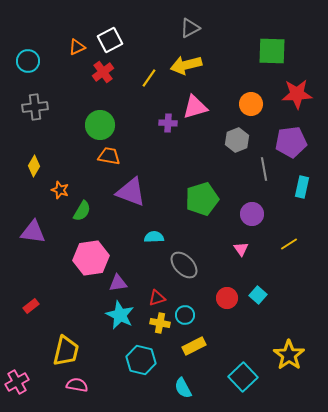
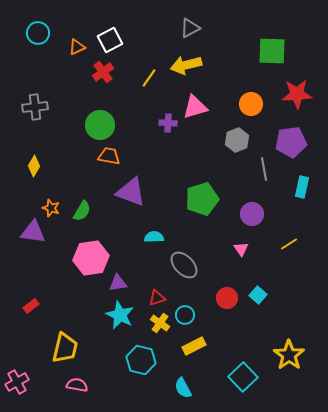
cyan circle at (28, 61): moved 10 px right, 28 px up
orange star at (60, 190): moved 9 px left, 18 px down
yellow cross at (160, 323): rotated 24 degrees clockwise
yellow trapezoid at (66, 351): moved 1 px left, 3 px up
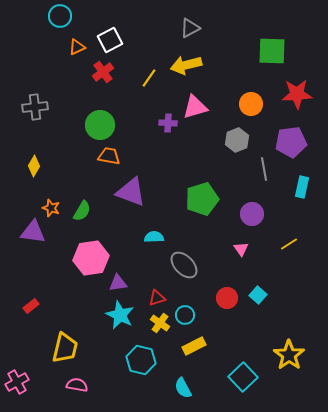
cyan circle at (38, 33): moved 22 px right, 17 px up
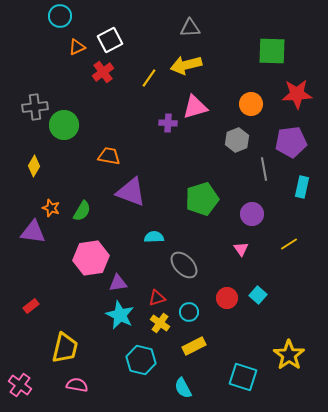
gray triangle at (190, 28): rotated 25 degrees clockwise
green circle at (100, 125): moved 36 px left
cyan circle at (185, 315): moved 4 px right, 3 px up
cyan square at (243, 377): rotated 28 degrees counterclockwise
pink cross at (17, 382): moved 3 px right, 3 px down; rotated 25 degrees counterclockwise
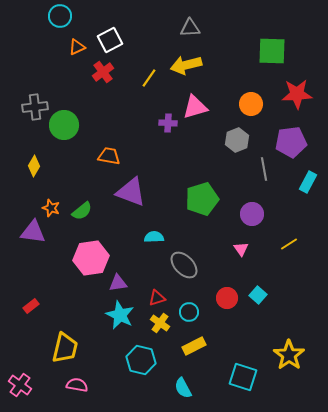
cyan rectangle at (302, 187): moved 6 px right, 5 px up; rotated 15 degrees clockwise
green semicircle at (82, 211): rotated 20 degrees clockwise
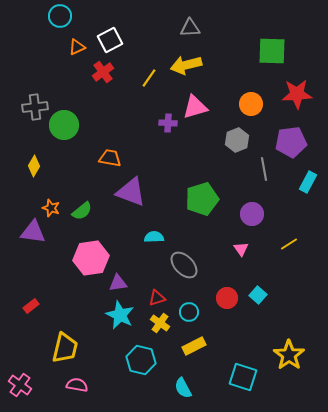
orange trapezoid at (109, 156): moved 1 px right, 2 px down
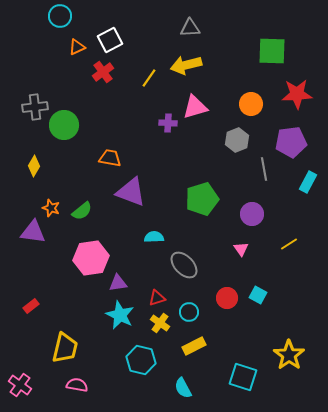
cyan square at (258, 295): rotated 12 degrees counterclockwise
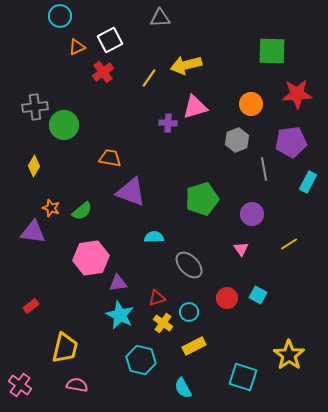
gray triangle at (190, 28): moved 30 px left, 10 px up
gray ellipse at (184, 265): moved 5 px right
yellow cross at (160, 323): moved 3 px right
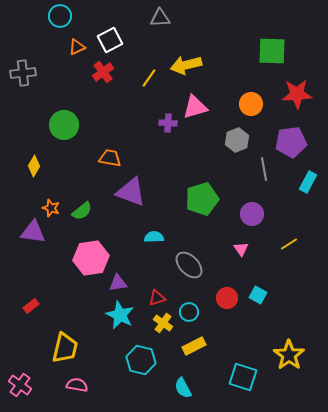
gray cross at (35, 107): moved 12 px left, 34 px up
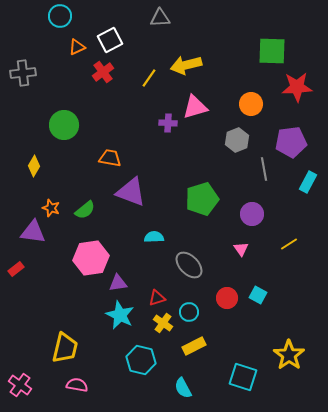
red star at (297, 94): moved 7 px up
green semicircle at (82, 211): moved 3 px right, 1 px up
red rectangle at (31, 306): moved 15 px left, 37 px up
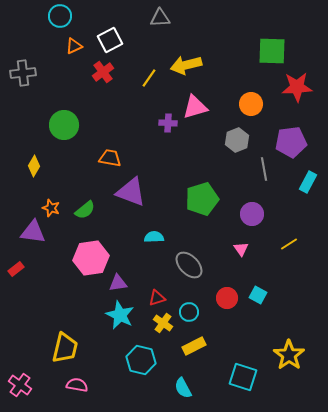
orange triangle at (77, 47): moved 3 px left, 1 px up
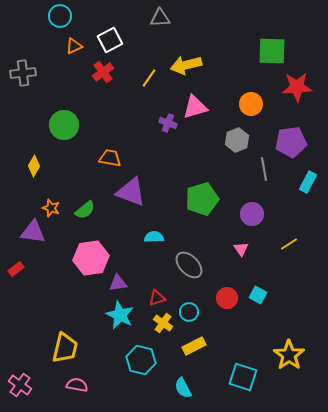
purple cross at (168, 123): rotated 18 degrees clockwise
